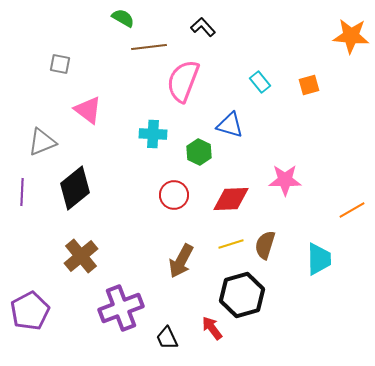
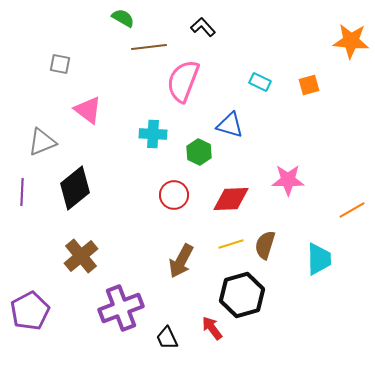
orange star: moved 5 px down
cyan rectangle: rotated 25 degrees counterclockwise
pink star: moved 3 px right
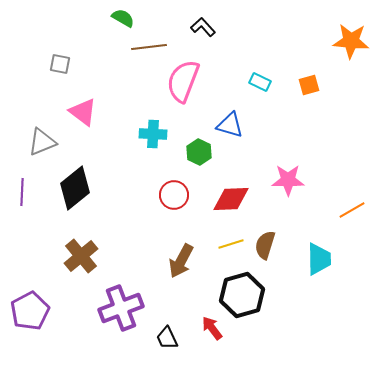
pink triangle: moved 5 px left, 2 px down
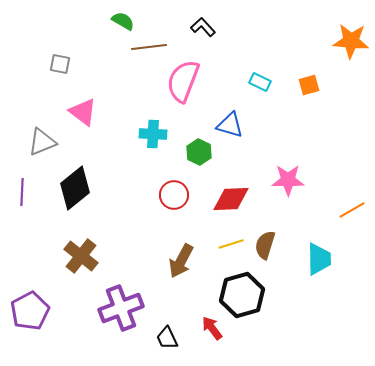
green semicircle: moved 3 px down
brown cross: rotated 12 degrees counterclockwise
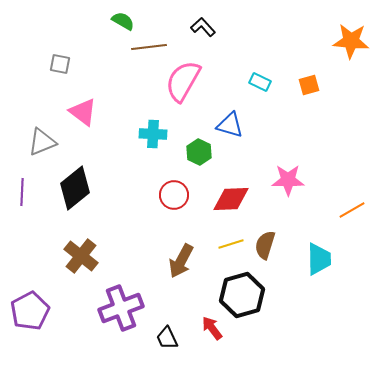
pink semicircle: rotated 9 degrees clockwise
